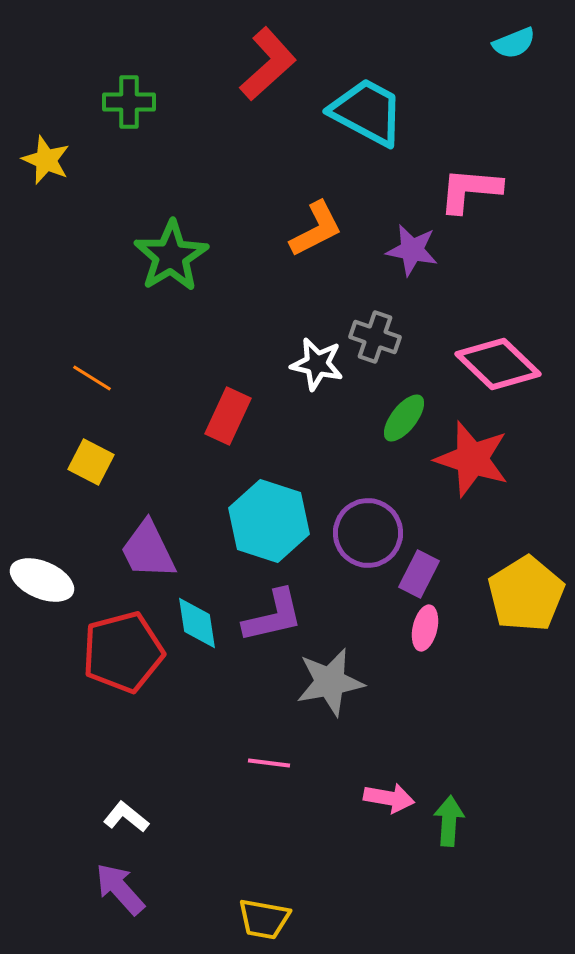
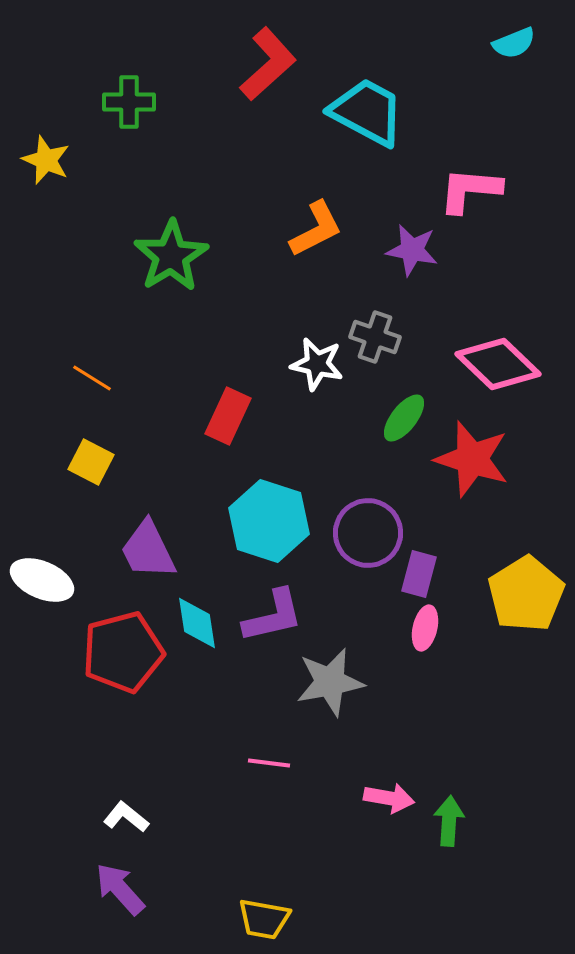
purple rectangle: rotated 12 degrees counterclockwise
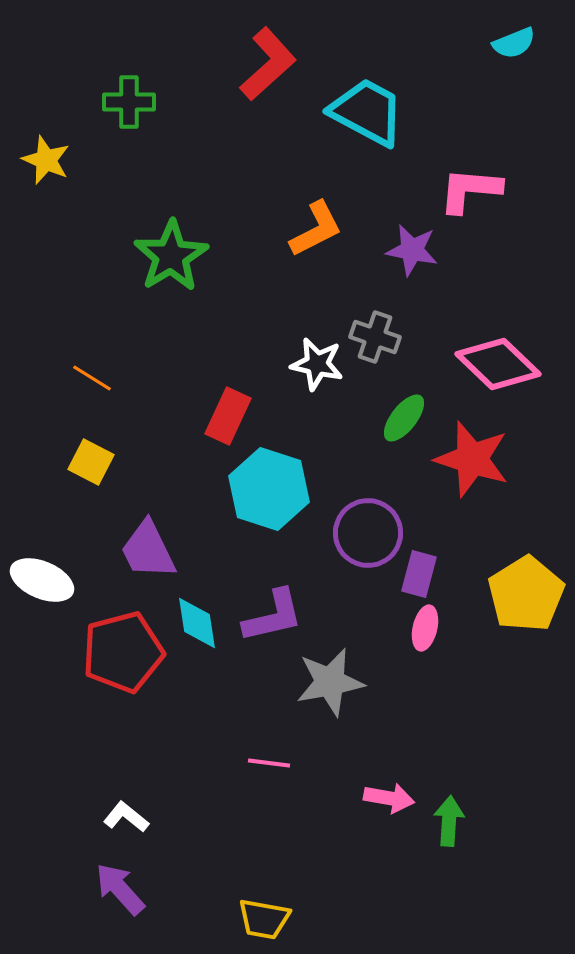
cyan hexagon: moved 32 px up
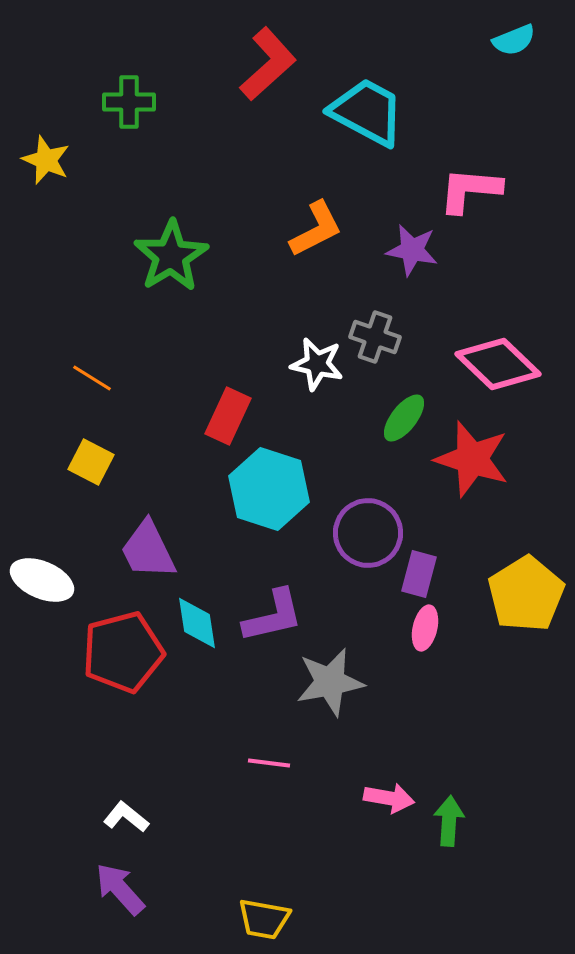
cyan semicircle: moved 3 px up
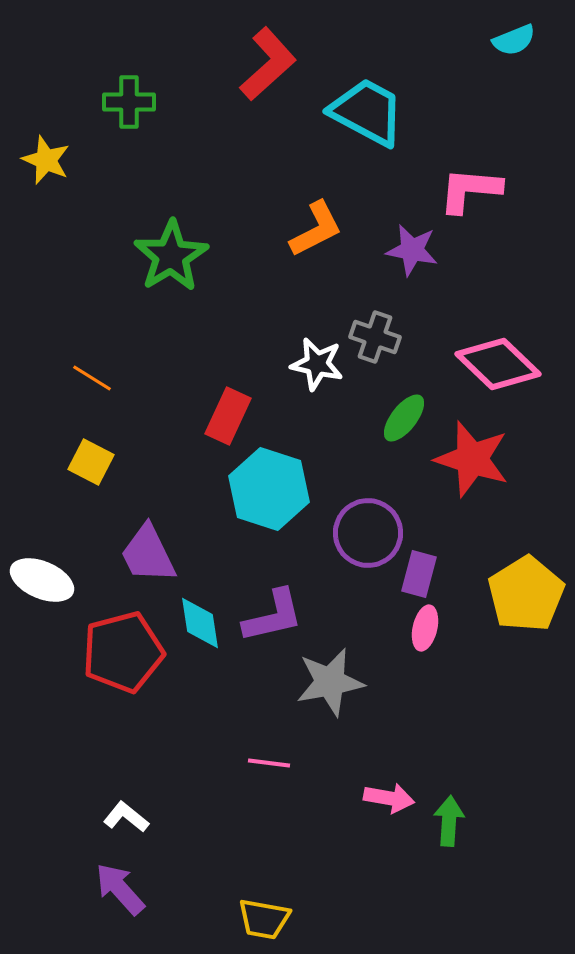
purple trapezoid: moved 4 px down
cyan diamond: moved 3 px right
